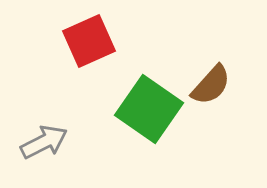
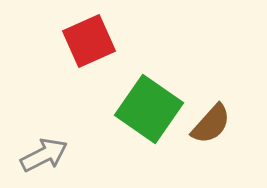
brown semicircle: moved 39 px down
gray arrow: moved 13 px down
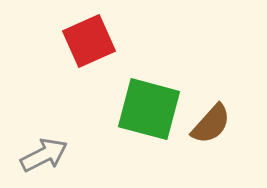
green square: rotated 20 degrees counterclockwise
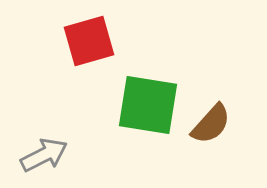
red square: rotated 8 degrees clockwise
green square: moved 1 px left, 4 px up; rotated 6 degrees counterclockwise
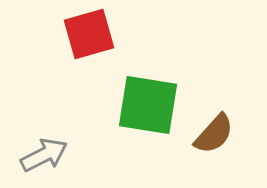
red square: moved 7 px up
brown semicircle: moved 3 px right, 10 px down
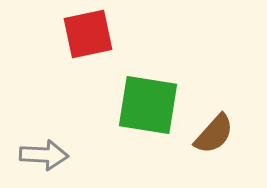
red square: moved 1 px left; rotated 4 degrees clockwise
gray arrow: rotated 30 degrees clockwise
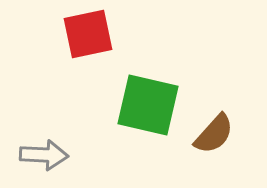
green square: rotated 4 degrees clockwise
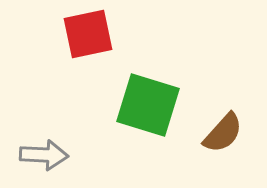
green square: rotated 4 degrees clockwise
brown semicircle: moved 9 px right, 1 px up
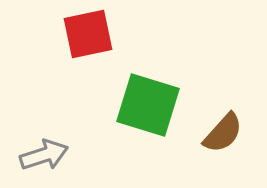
gray arrow: rotated 21 degrees counterclockwise
